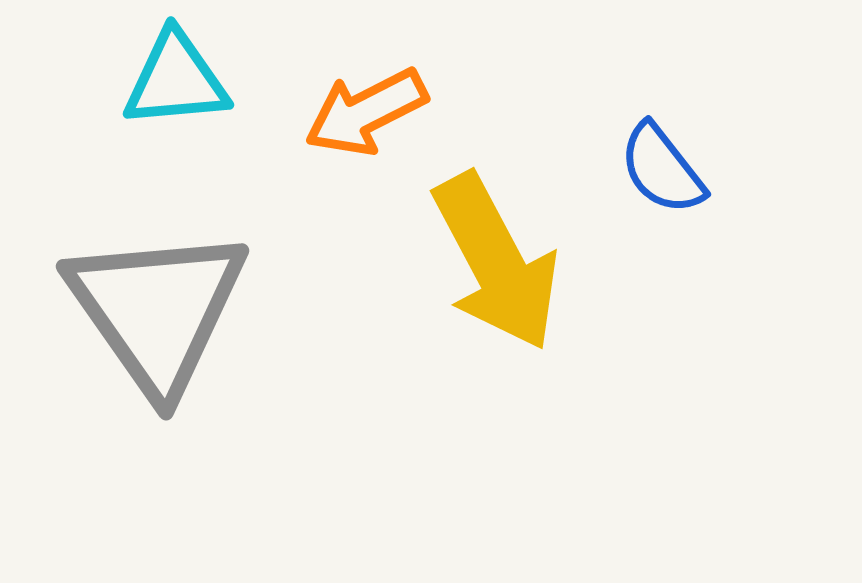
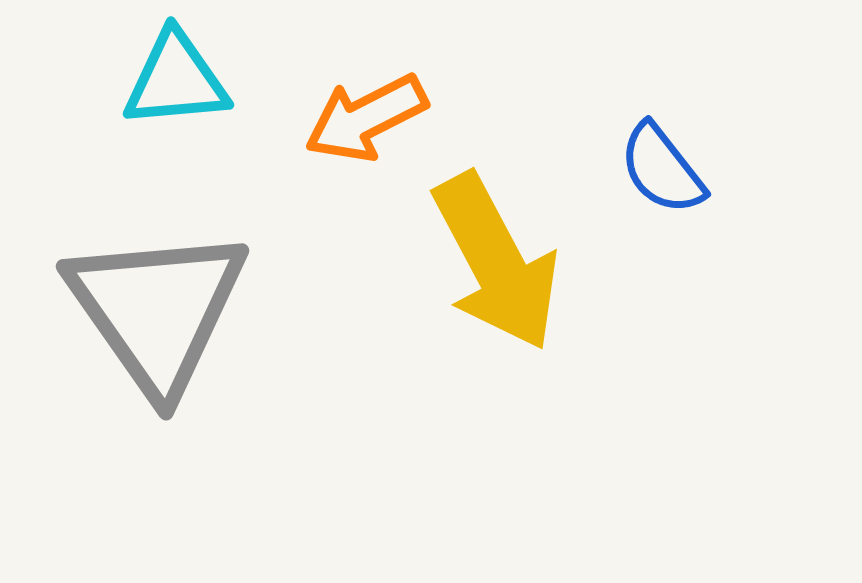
orange arrow: moved 6 px down
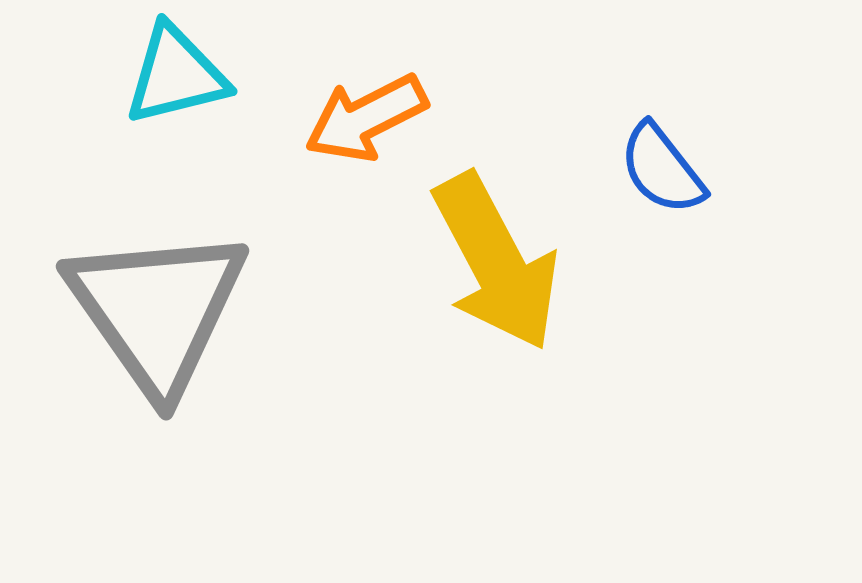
cyan triangle: moved 5 px up; rotated 9 degrees counterclockwise
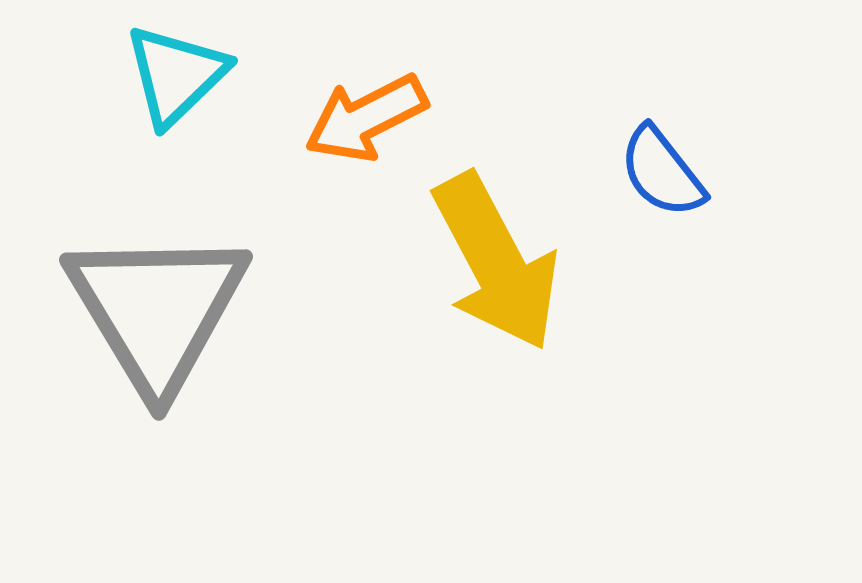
cyan triangle: rotated 30 degrees counterclockwise
blue semicircle: moved 3 px down
gray triangle: rotated 4 degrees clockwise
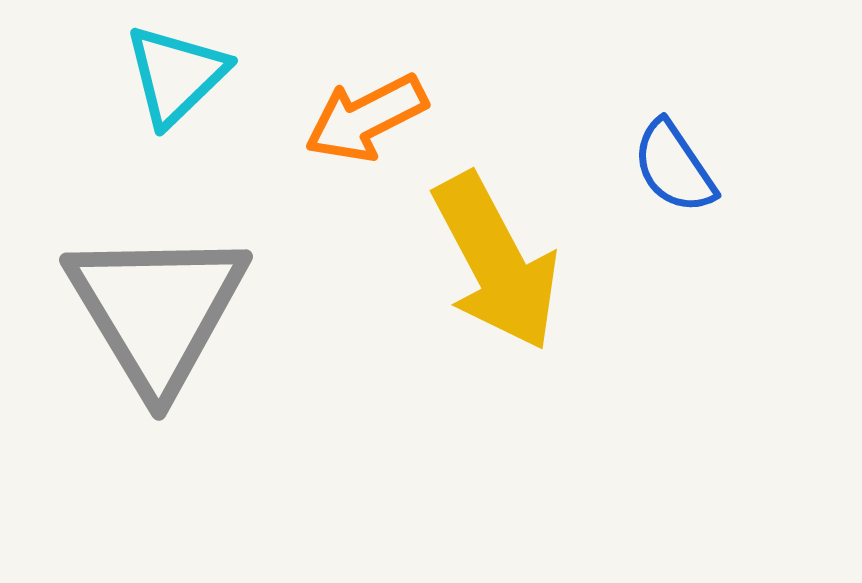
blue semicircle: moved 12 px right, 5 px up; rotated 4 degrees clockwise
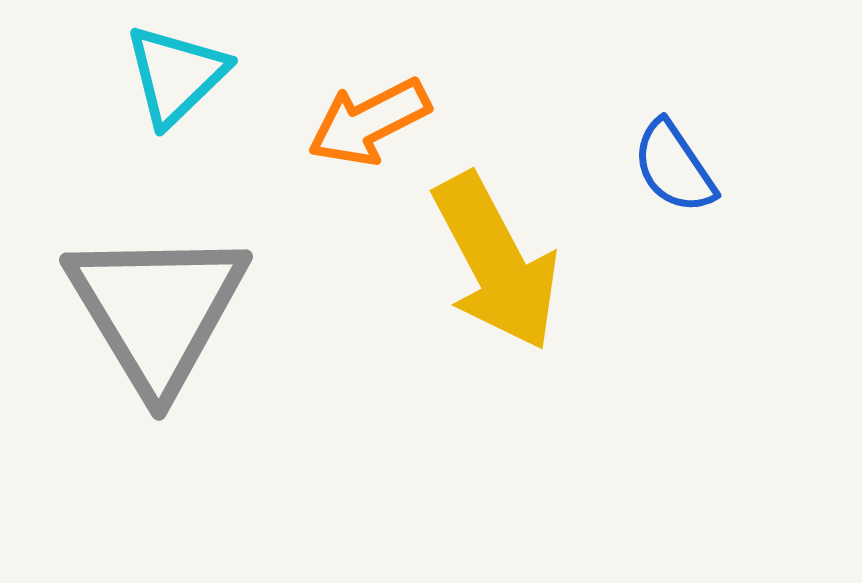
orange arrow: moved 3 px right, 4 px down
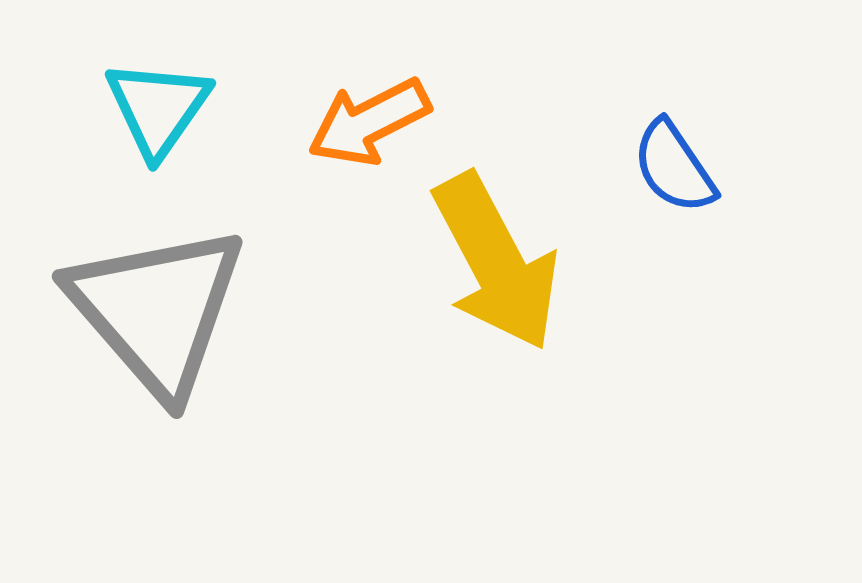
cyan triangle: moved 18 px left, 33 px down; rotated 11 degrees counterclockwise
gray triangle: rotated 10 degrees counterclockwise
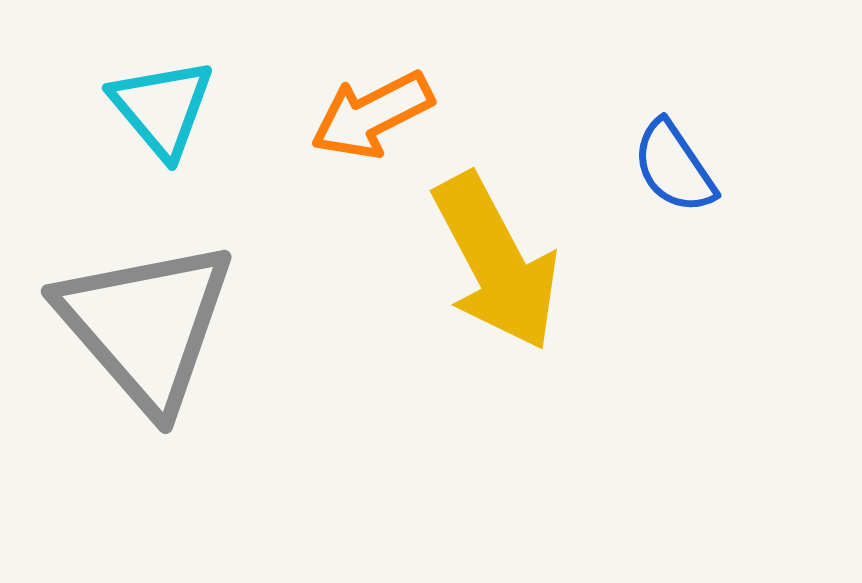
cyan triangle: moved 4 px right; rotated 15 degrees counterclockwise
orange arrow: moved 3 px right, 7 px up
gray triangle: moved 11 px left, 15 px down
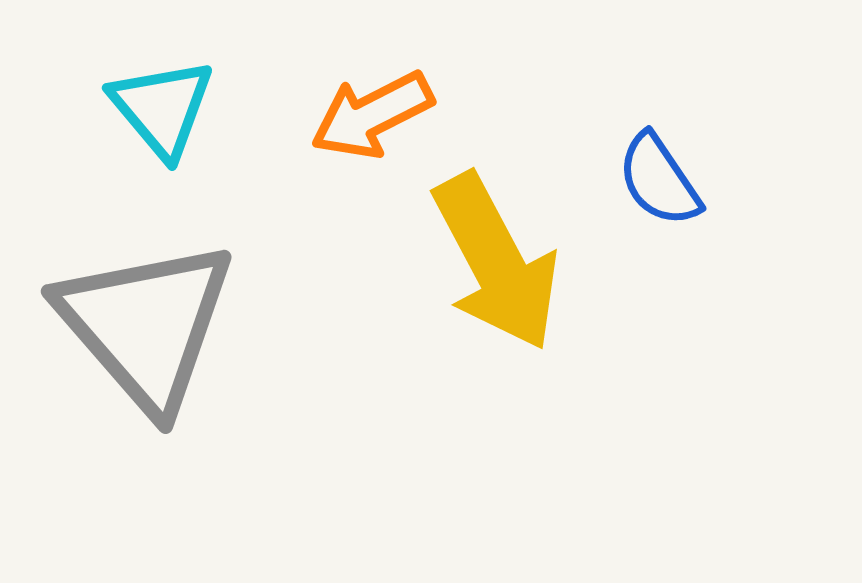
blue semicircle: moved 15 px left, 13 px down
